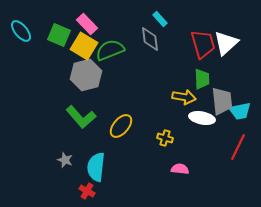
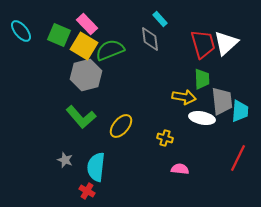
cyan trapezoid: rotated 75 degrees counterclockwise
red line: moved 11 px down
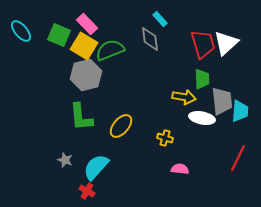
green L-shape: rotated 36 degrees clockwise
cyan semicircle: rotated 36 degrees clockwise
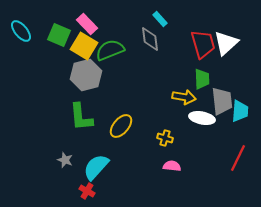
pink semicircle: moved 8 px left, 3 px up
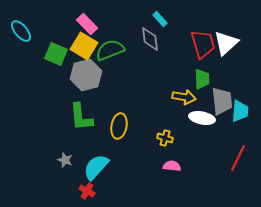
green square: moved 3 px left, 19 px down
yellow ellipse: moved 2 px left; rotated 30 degrees counterclockwise
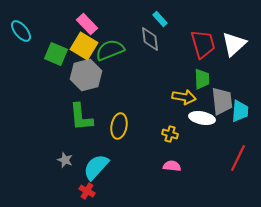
white triangle: moved 8 px right, 1 px down
yellow cross: moved 5 px right, 4 px up
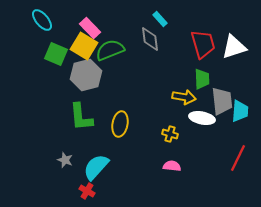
pink rectangle: moved 3 px right, 4 px down
cyan ellipse: moved 21 px right, 11 px up
white triangle: moved 3 px down; rotated 24 degrees clockwise
yellow ellipse: moved 1 px right, 2 px up
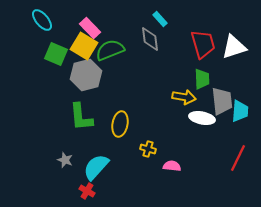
yellow cross: moved 22 px left, 15 px down
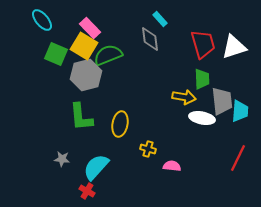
green semicircle: moved 2 px left, 5 px down
gray star: moved 3 px left, 1 px up; rotated 14 degrees counterclockwise
